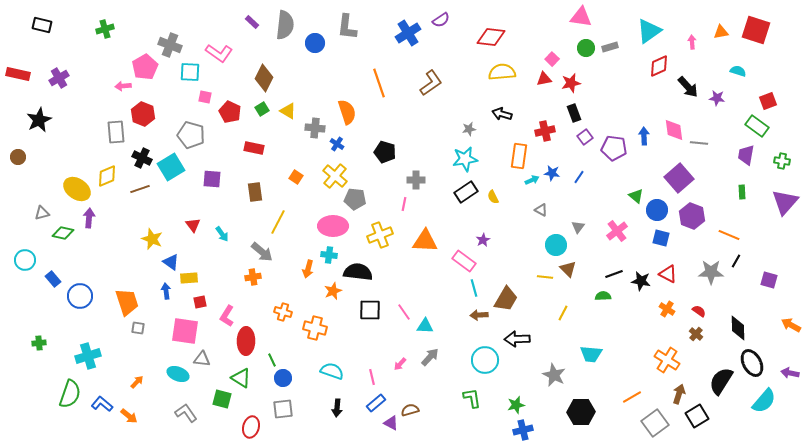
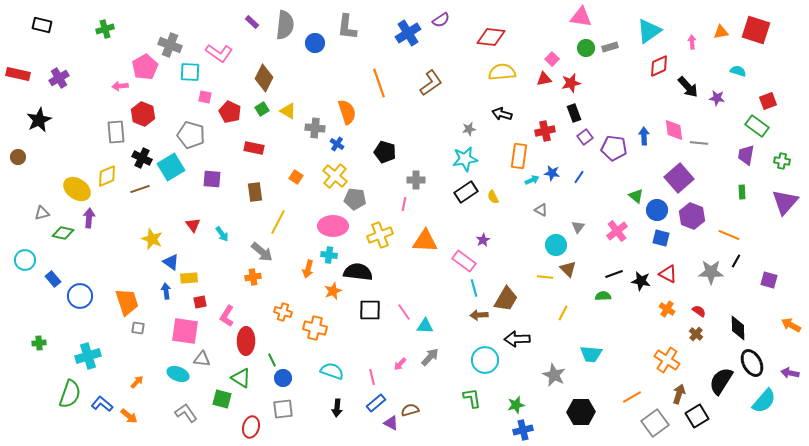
pink arrow at (123, 86): moved 3 px left
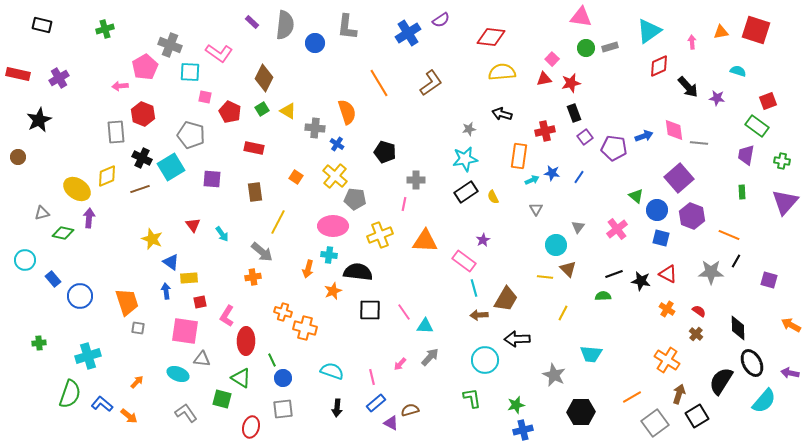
orange line at (379, 83): rotated 12 degrees counterclockwise
blue arrow at (644, 136): rotated 72 degrees clockwise
gray triangle at (541, 210): moved 5 px left, 1 px up; rotated 32 degrees clockwise
pink cross at (617, 231): moved 2 px up
orange cross at (315, 328): moved 10 px left
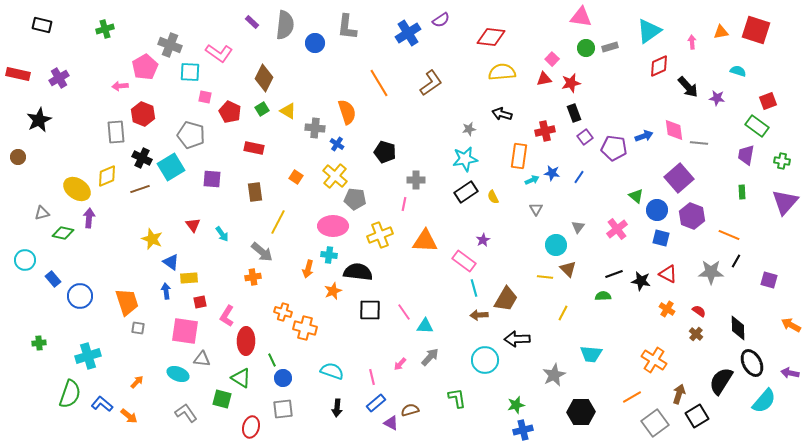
orange cross at (667, 360): moved 13 px left
gray star at (554, 375): rotated 20 degrees clockwise
green L-shape at (472, 398): moved 15 px left
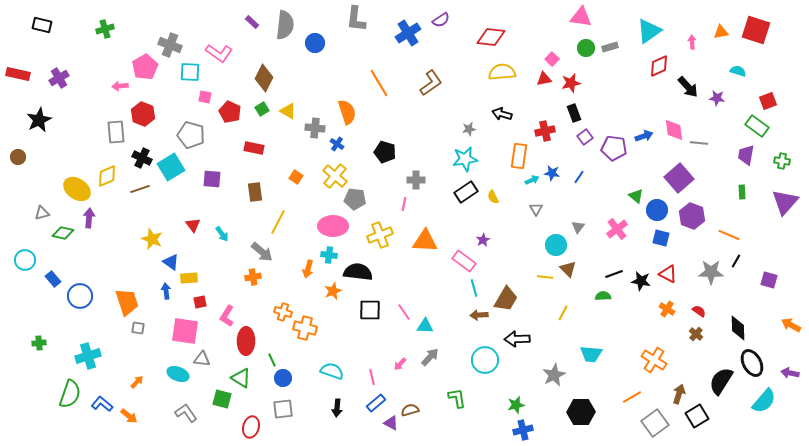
gray L-shape at (347, 27): moved 9 px right, 8 px up
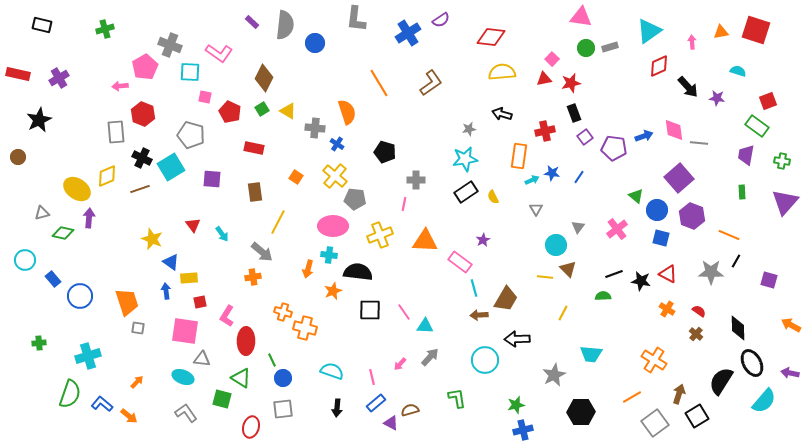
pink rectangle at (464, 261): moved 4 px left, 1 px down
cyan ellipse at (178, 374): moved 5 px right, 3 px down
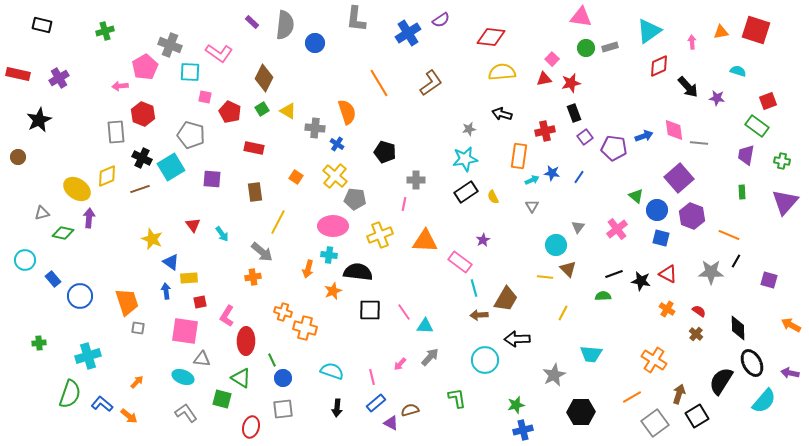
green cross at (105, 29): moved 2 px down
gray triangle at (536, 209): moved 4 px left, 3 px up
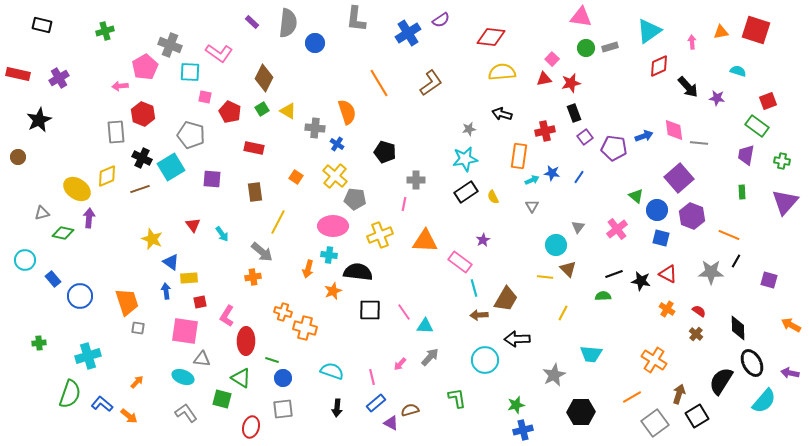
gray semicircle at (285, 25): moved 3 px right, 2 px up
green line at (272, 360): rotated 48 degrees counterclockwise
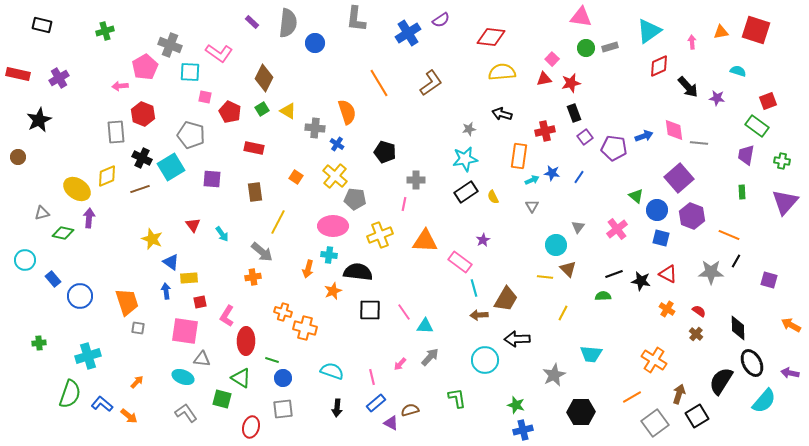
green star at (516, 405): rotated 30 degrees clockwise
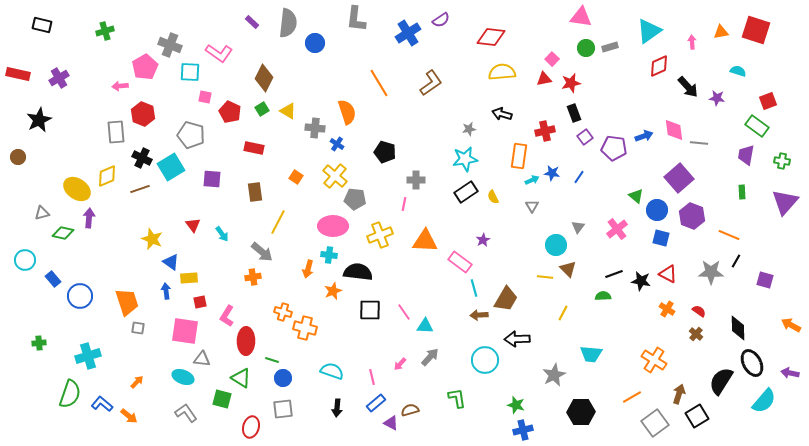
purple square at (769, 280): moved 4 px left
